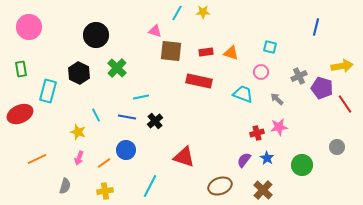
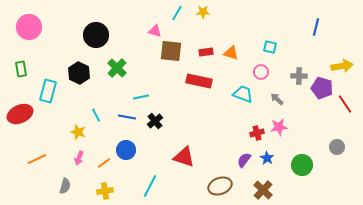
gray cross at (299, 76): rotated 28 degrees clockwise
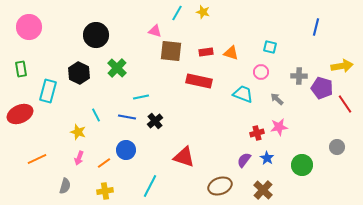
yellow star at (203, 12): rotated 16 degrees clockwise
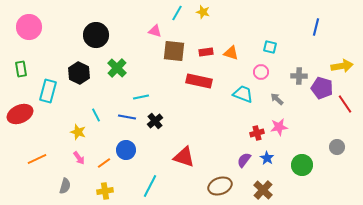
brown square at (171, 51): moved 3 px right
pink arrow at (79, 158): rotated 56 degrees counterclockwise
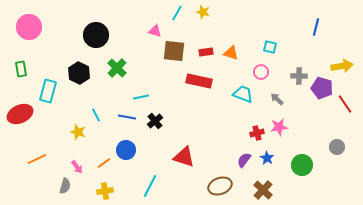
pink arrow at (79, 158): moved 2 px left, 9 px down
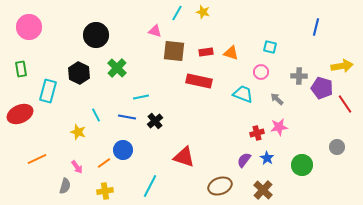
blue circle at (126, 150): moved 3 px left
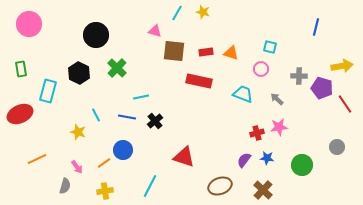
pink circle at (29, 27): moved 3 px up
pink circle at (261, 72): moved 3 px up
blue star at (267, 158): rotated 24 degrees counterclockwise
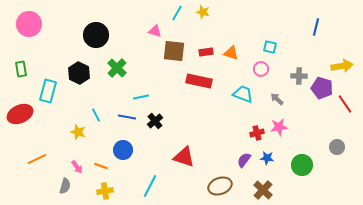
orange line at (104, 163): moved 3 px left, 3 px down; rotated 56 degrees clockwise
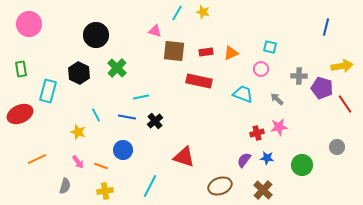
blue line at (316, 27): moved 10 px right
orange triangle at (231, 53): rotated 42 degrees counterclockwise
pink arrow at (77, 167): moved 1 px right, 5 px up
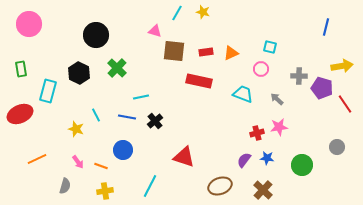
yellow star at (78, 132): moved 2 px left, 3 px up
